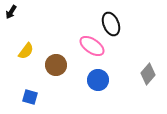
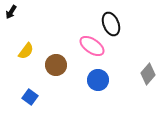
blue square: rotated 21 degrees clockwise
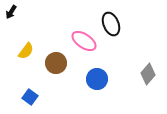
pink ellipse: moved 8 px left, 5 px up
brown circle: moved 2 px up
blue circle: moved 1 px left, 1 px up
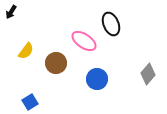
blue square: moved 5 px down; rotated 21 degrees clockwise
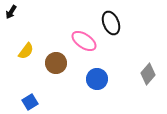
black ellipse: moved 1 px up
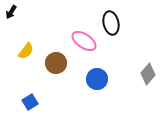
black ellipse: rotated 10 degrees clockwise
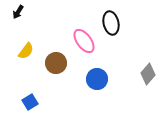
black arrow: moved 7 px right
pink ellipse: rotated 20 degrees clockwise
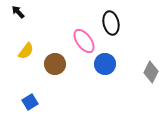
black arrow: rotated 104 degrees clockwise
brown circle: moved 1 px left, 1 px down
gray diamond: moved 3 px right, 2 px up; rotated 15 degrees counterclockwise
blue circle: moved 8 px right, 15 px up
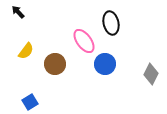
gray diamond: moved 2 px down
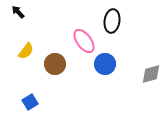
black ellipse: moved 1 px right, 2 px up; rotated 20 degrees clockwise
gray diamond: rotated 50 degrees clockwise
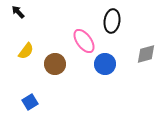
gray diamond: moved 5 px left, 20 px up
